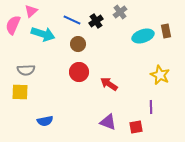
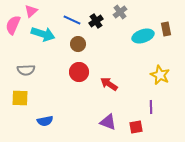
brown rectangle: moved 2 px up
yellow square: moved 6 px down
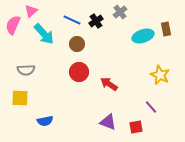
cyan arrow: moved 1 px right; rotated 30 degrees clockwise
brown circle: moved 1 px left
purple line: rotated 40 degrees counterclockwise
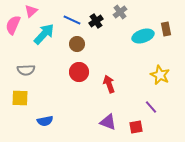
cyan arrow: rotated 95 degrees counterclockwise
red arrow: rotated 36 degrees clockwise
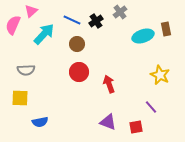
blue semicircle: moved 5 px left, 1 px down
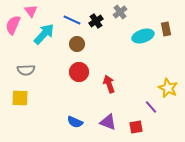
pink triangle: rotated 24 degrees counterclockwise
yellow star: moved 8 px right, 13 px down
blue semicircle: moved 35 px right; rotated 35 degrees clockwise
